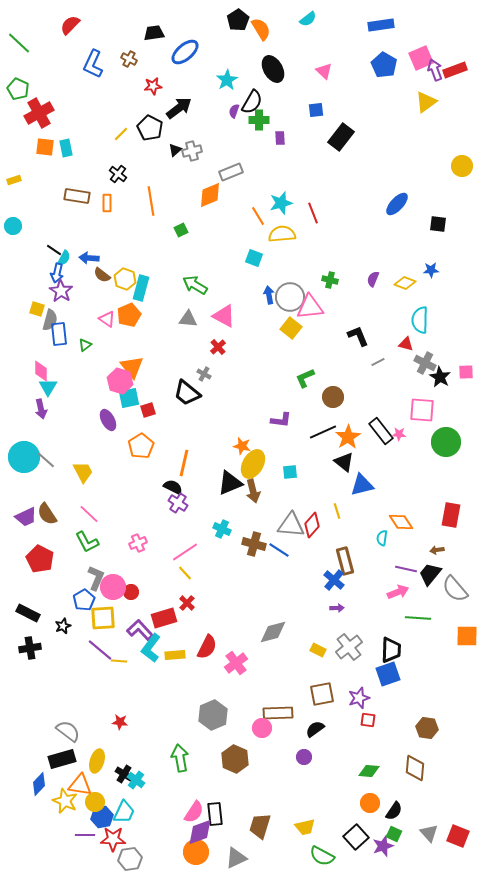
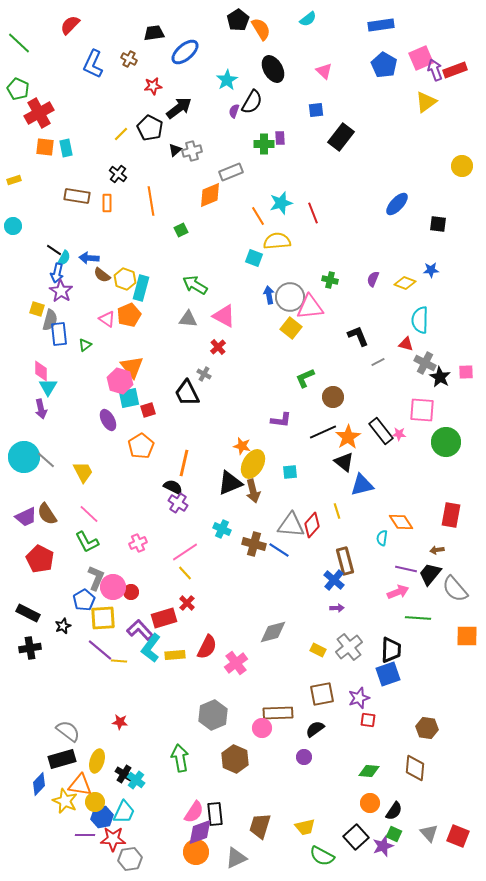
green cross at (259, 120): moved 5 px right, 24 px down
yellow semicircle at (282, 234): moved 5 px left, 7 px down
black trapezoid at (187, 393): rotated 24 degrees clockwise
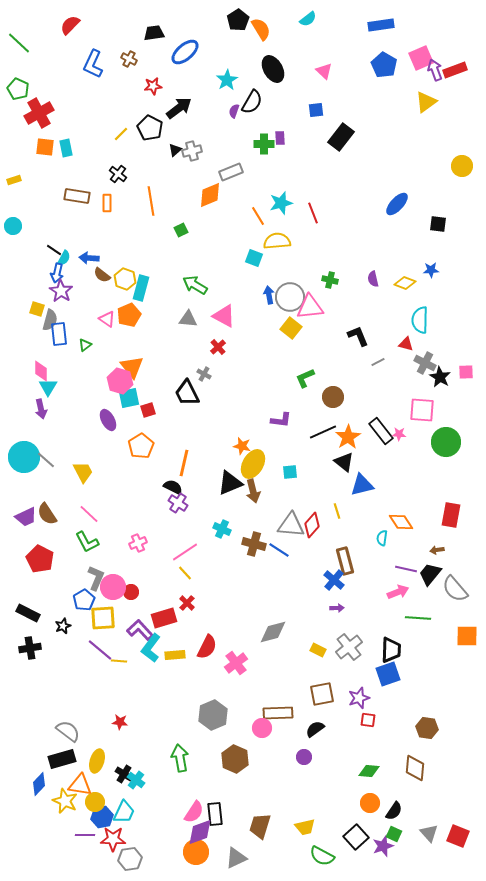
purple semicircle at (373, 279): rotated 35 degrees counterclockwise
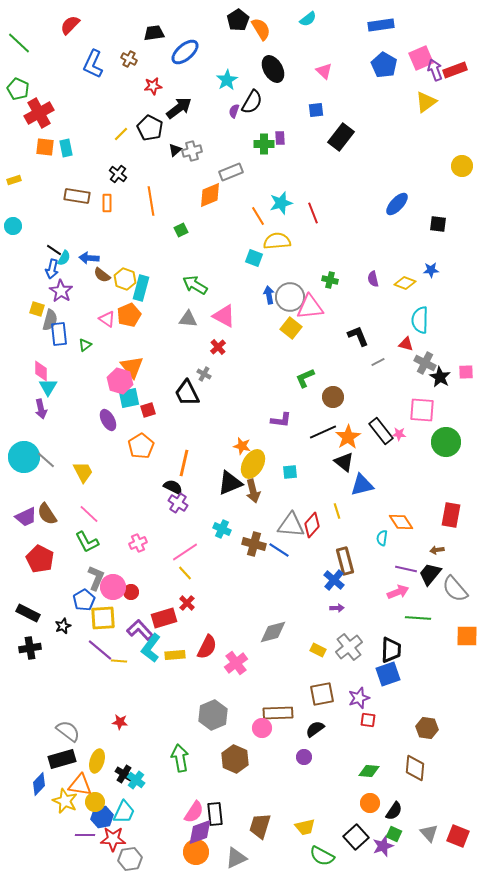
blue arrow at (57, 273): moved 5 px left, 4 px up
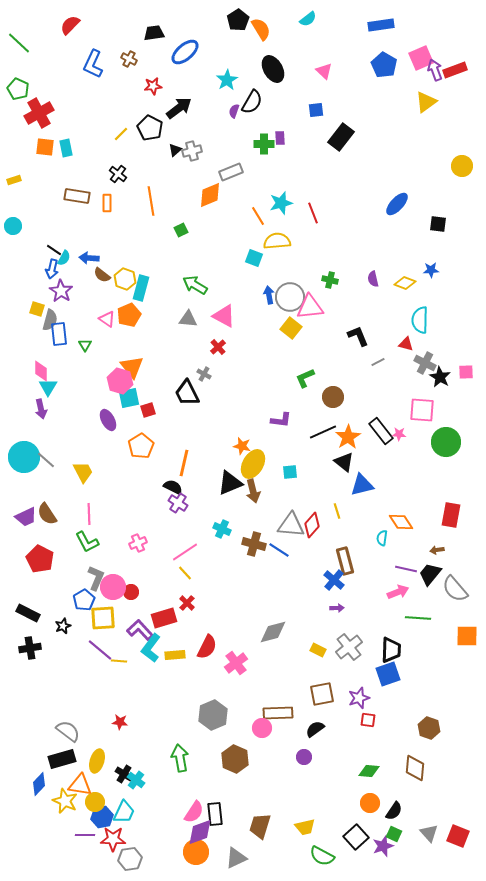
green triangle at (85, 345): rotated 24 degrees counterclockwise
pink line at (89, 514): rotated 45 degrees clockwise
brown hexagon at (427, 728): moved 2 px right; rotated 10 degrees clockwise
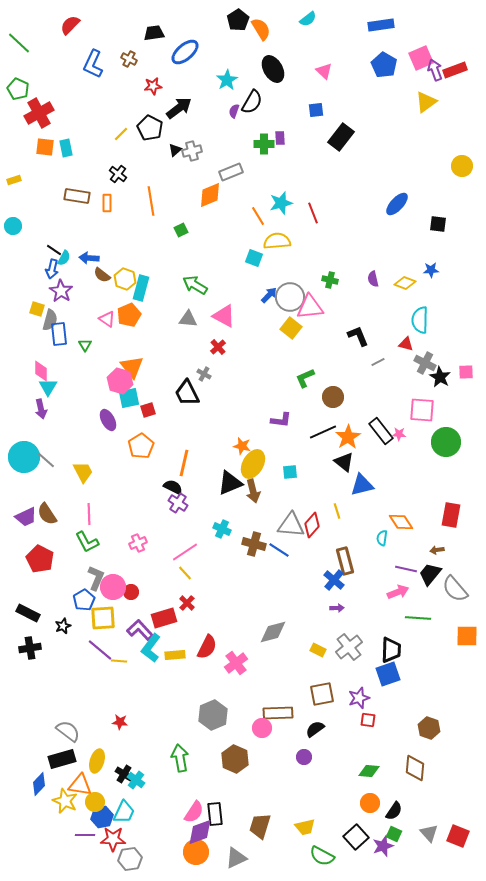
blue arrow at (269, 295): rotated 54 degrees clockwise
